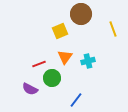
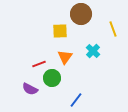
yellow square: rotated 21 degrees clockwise
cyan cross: moved 5 px right, 10 px up; rotated 32 degrees counterclockwise
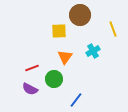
brown circle: moved 1 px left, 1 px down
yellow square: moved 1 px left
cyan cross: rotated 16 degrees clockwise
red line: moved 7 px left, 4 px down
green circle: moved 2 px right, 1 px down
